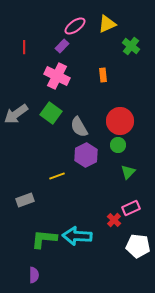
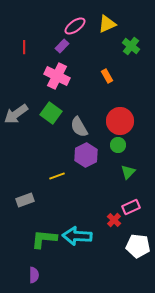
orange rectangle: moved 4 px right, 1 px down; rotated 24 degrees counterclockwise
pink rectangle: moved 1 px up
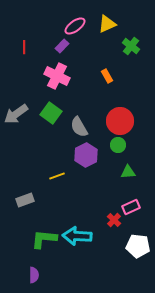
green triangle: rotated 42 degrees clockwise
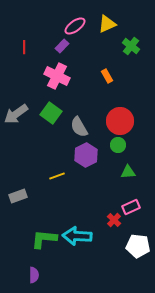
gray rectangle: moved 7 px left, 4 px up
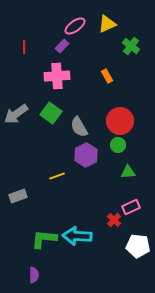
pink cross: rotated 30 degrees counterclockwise
